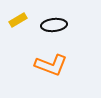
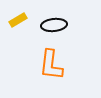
orange L-shape: rotated 76 degrees clockwise
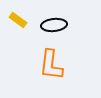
yellow rectangle: rotated 66 degrees clockwise
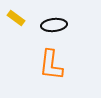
yellow rectangle: moved 2 px left, 2 px up
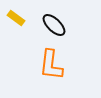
black ellipse: rotated 50 degrees clockwise
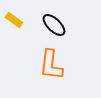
yellow rectangle: moved 2 px left, 2 px down
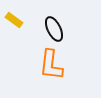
black ellipse: moved 4 px down; rotated 20 degrees clockwise
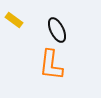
black ellipse: moved 3 px right, 1 px down
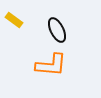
orange L-shape: rotated 92 degrees counterclockwise
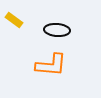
black ellipse: rotated 60 degrees counterclockwise
